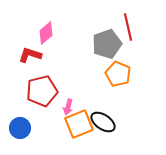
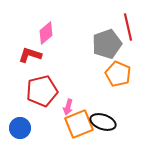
black ellipse: rotated 15 degrees counterclockwise
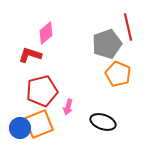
orange square: moved 40 px left
